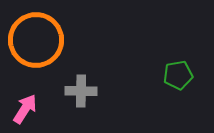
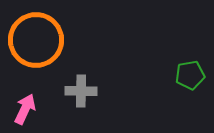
green pentagon: moved 12 px right
pink arrow: rotated 8 degrees counterclockwise
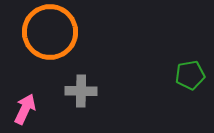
orange circle: moved 14 px right, 8 px up
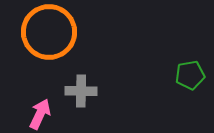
orange circle: moved 1 px left
pink arrow: moved 15 px right, 5 px down
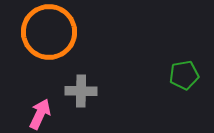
green pentagon: moved 6 px left
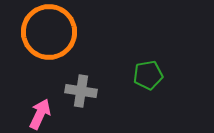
green pentagon: moved 36 px left
gray cross: rotated 8 degrees clockwise
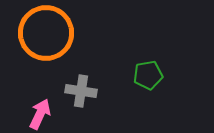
orange circle: moved 3 px left, 1 px down
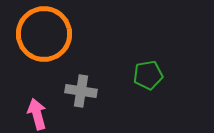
orange circle: moved 2 px left, 1 px down
pink arrow: moved 3 px left; rotated 40 degrees counterclockwise
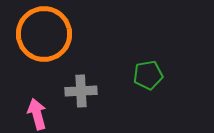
gray cross: rotated 12 degrees counterclockwise
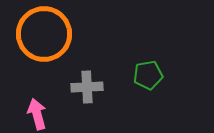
gray cross: moved 6 px right, 4 px up
